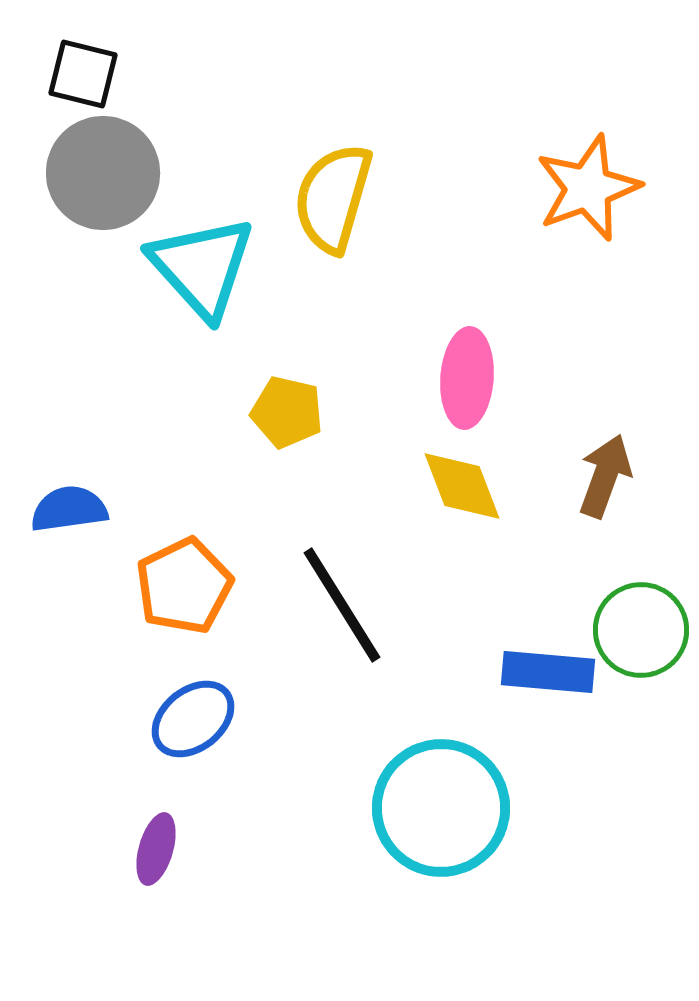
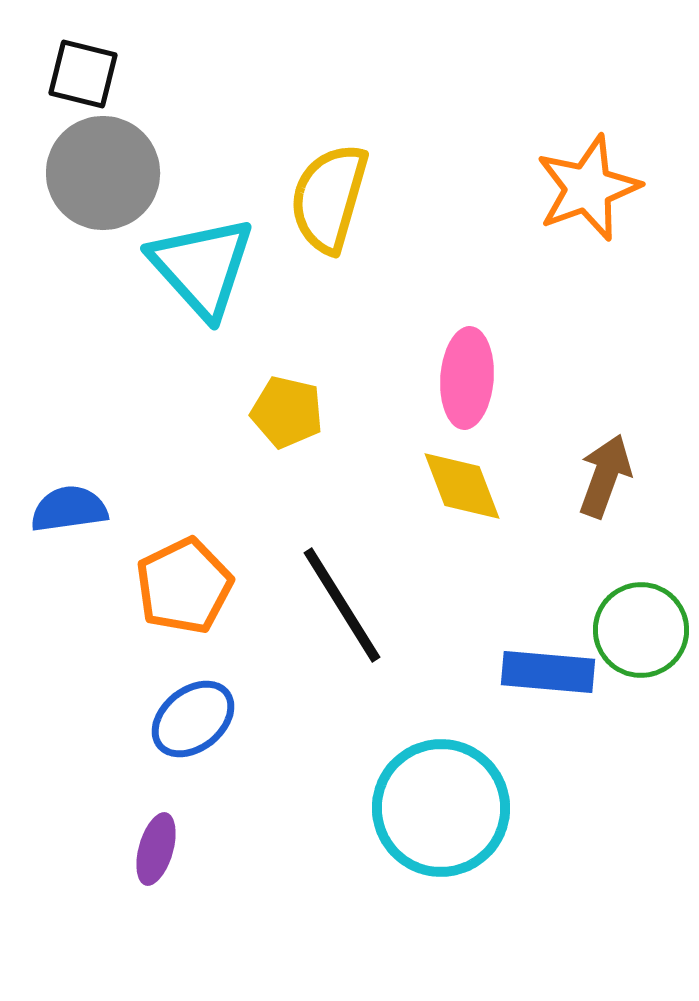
yellow semicircle: moved 4 px left
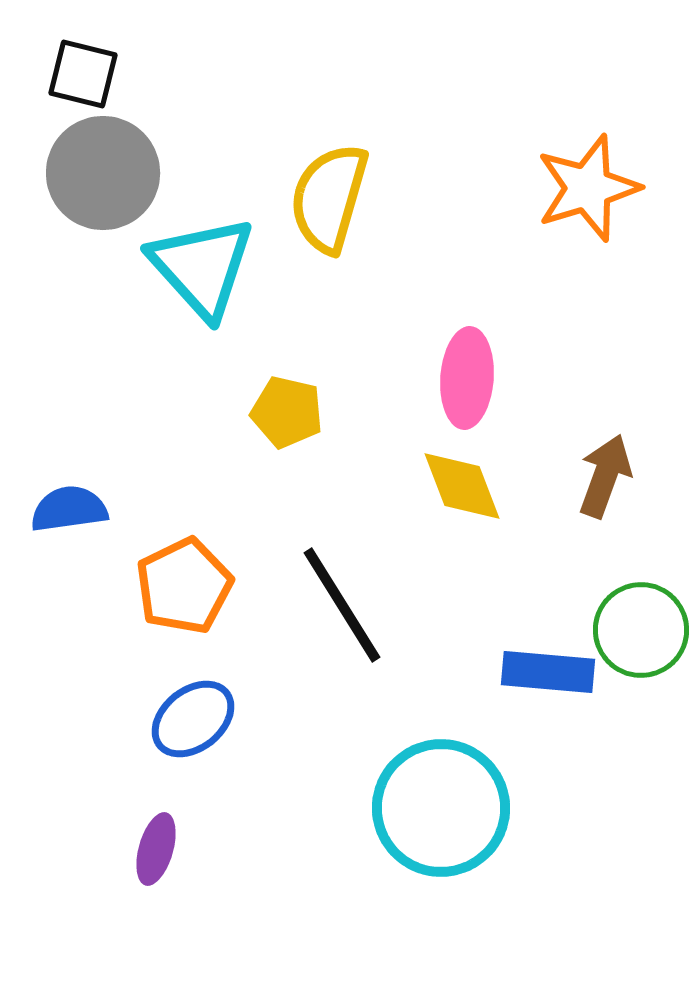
orange star: rotated 3 degrees clockwise
